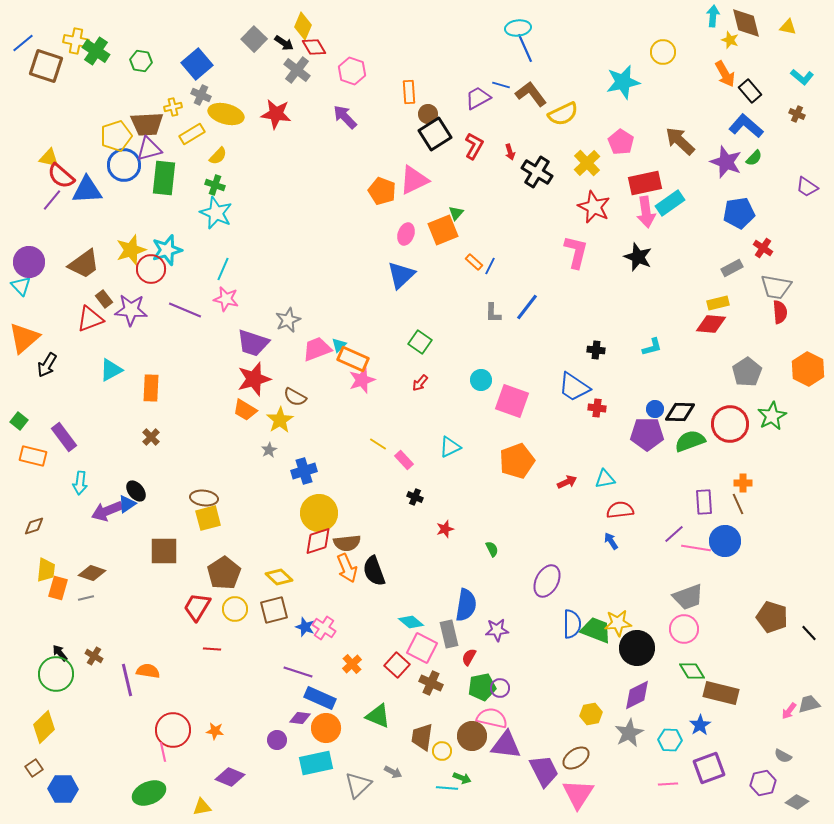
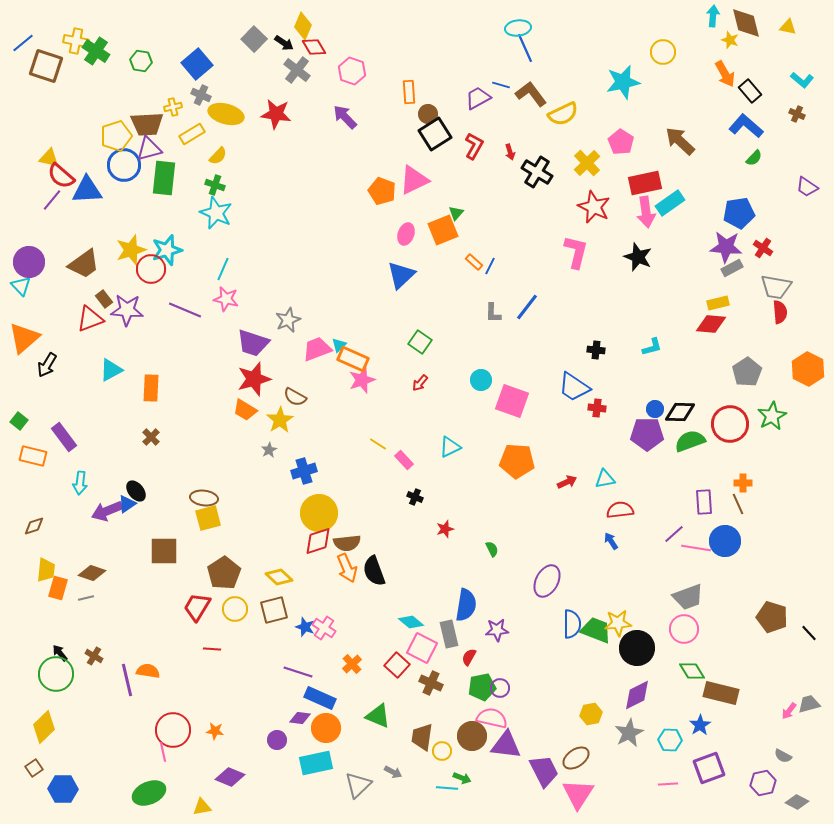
cyan L-shape at (802, 77): moved 3 px down
purple star at (726, 162): moved 85 px down; rotated 16 degrees counterclockwise
purple star at (131, 310): moved 4 px left
orange pentagon at (517, 461): rotated 24 degrees clockwise
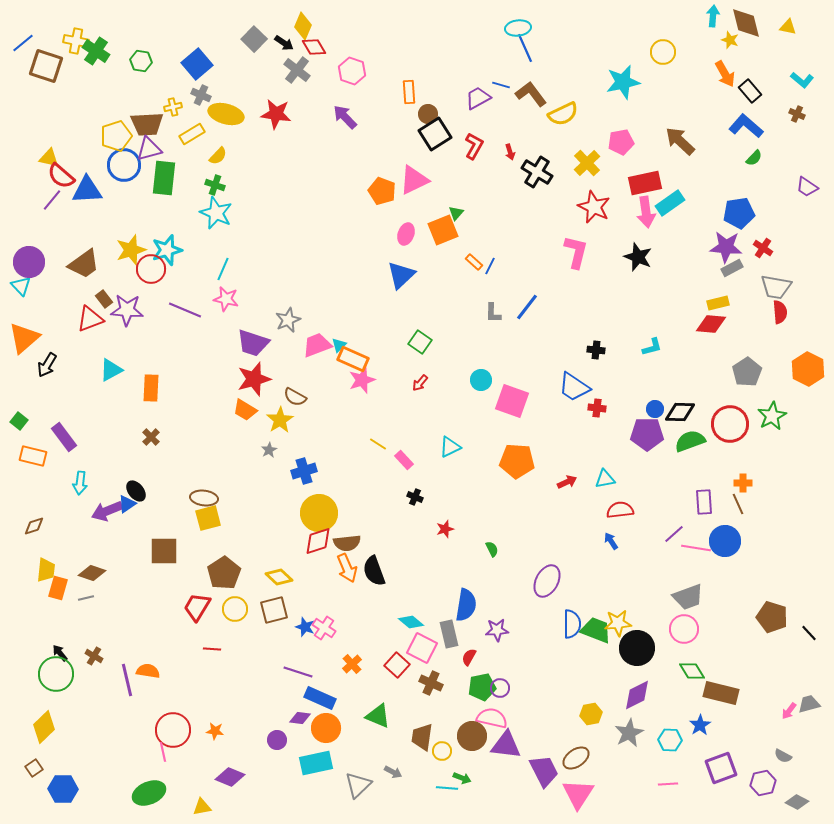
pink pentagon at (621, 142): rotated 30 degrees clockwise
pink trapezoid at (317, 349): moved 4 px up
purple square at (709, 768): moved 12 px right
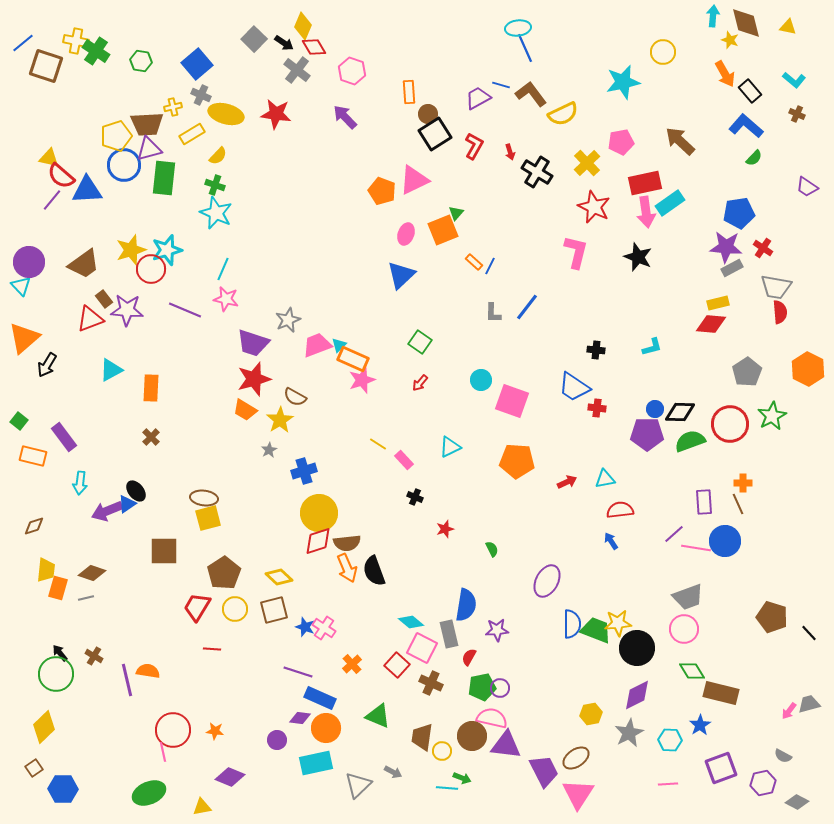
cyan L-shape at (802, 80): moved 8 px left
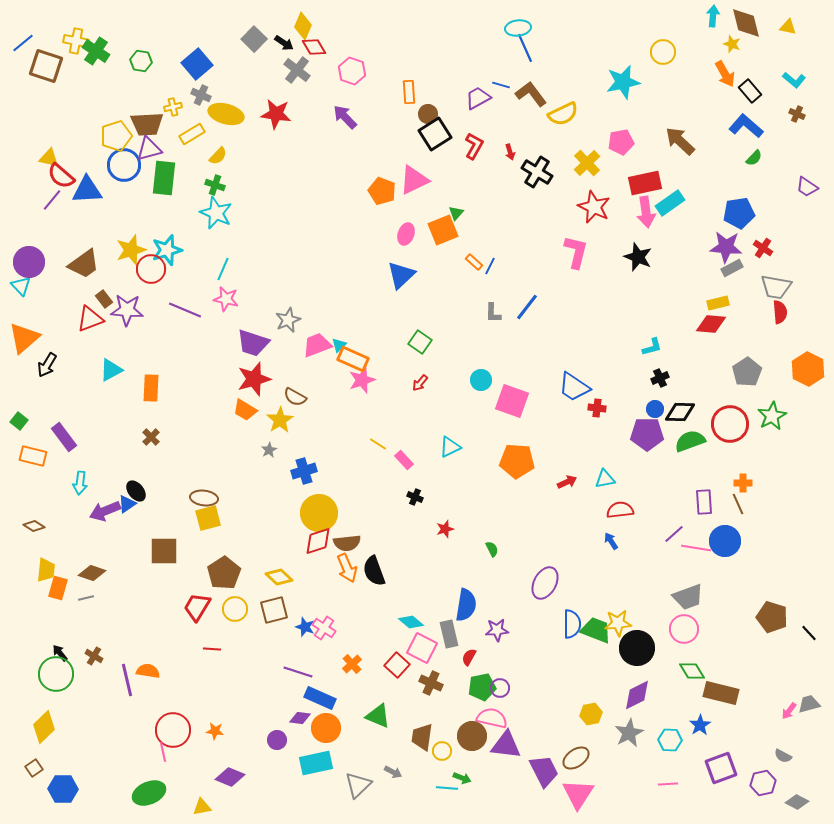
yellow star at (730, 40): moved 2 px right, 4 px down
black cross at (596, 350): moved 64 px right, 28 px down; rotated 30 degrees counterclockwise
purple arrow at (107, 511): moved 2 px left
brown diamond at (34, 526): rotated 50 degrees clockwise
purple ellipse at (547, 581): moved 2 px left, 2 px down
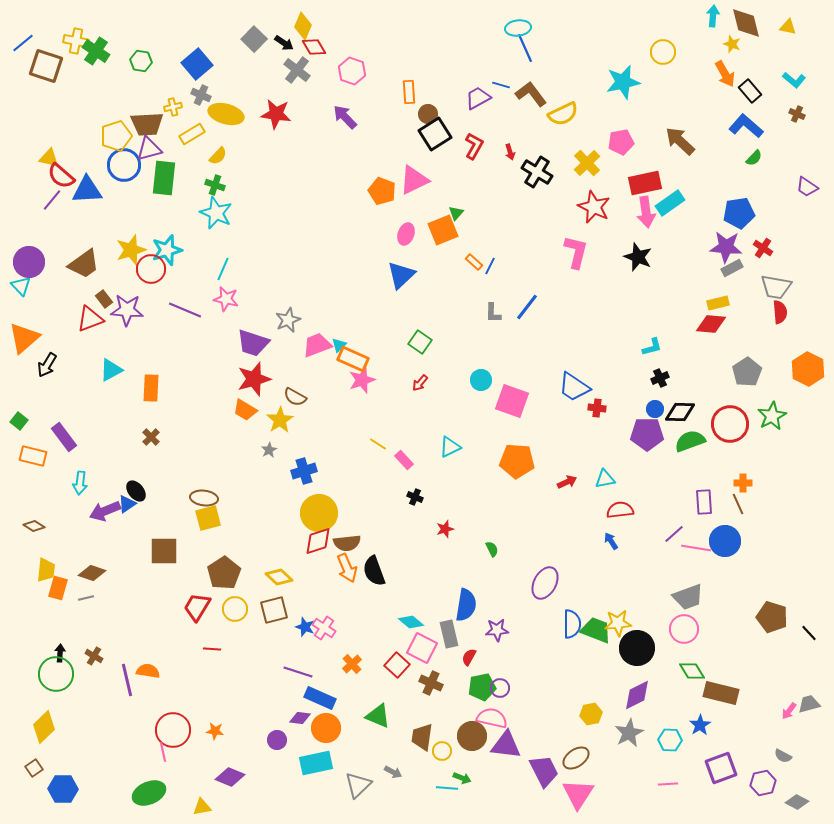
black arrow at (60, 653): rotated 42 degrees clockwise
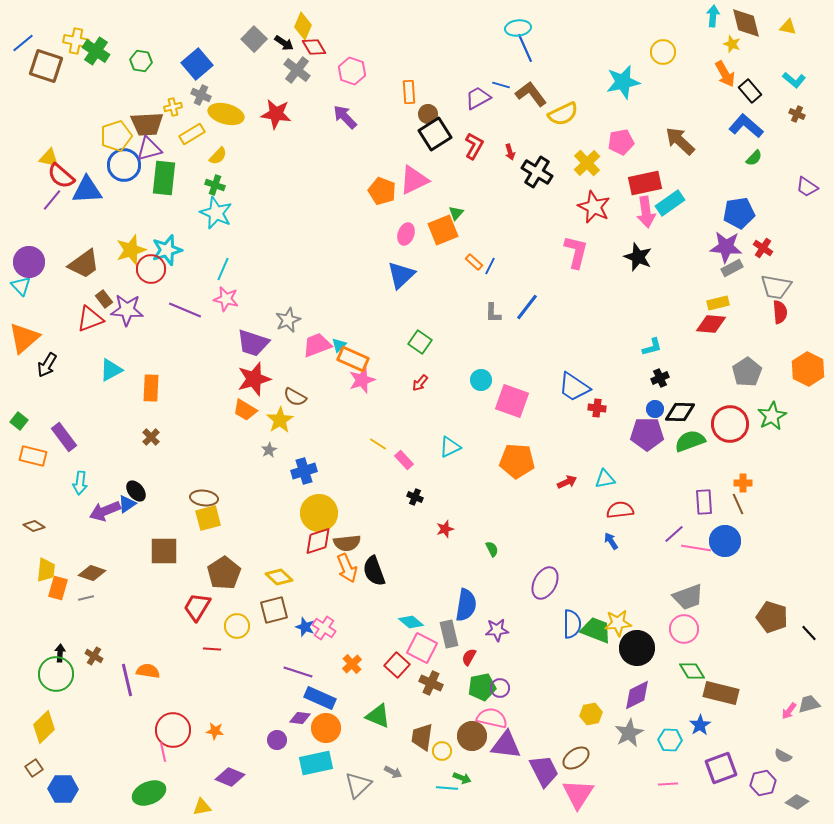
yellow circle at (235, 609): moved 2 px right, 17 px down
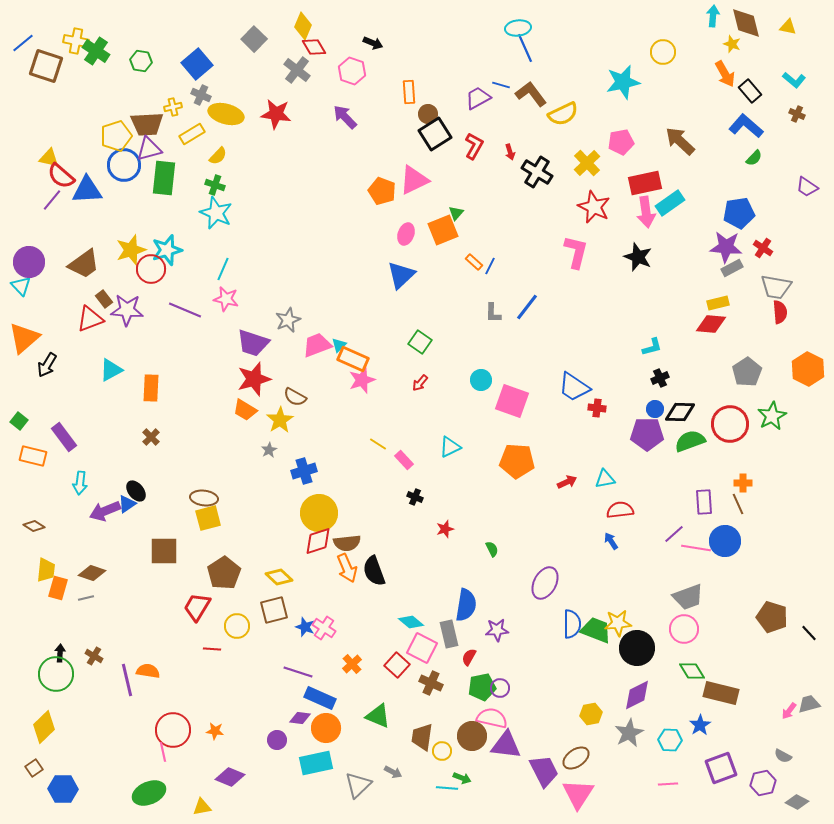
black arrow at (284, 43): moved 89 px right; rotated 12 degrees counterclockwise
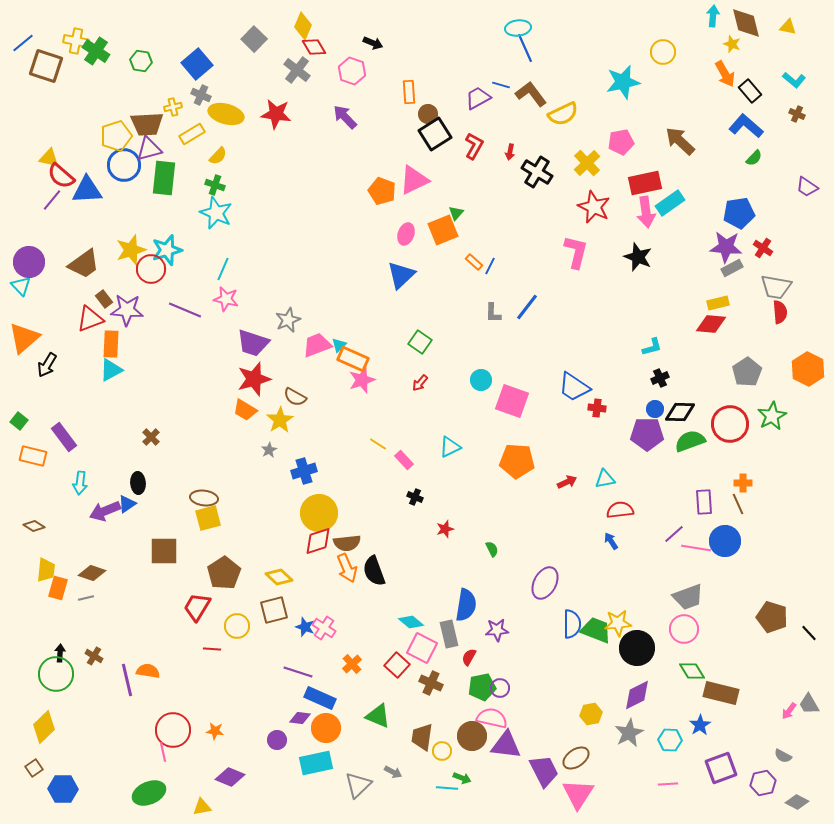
red arrow at (510, 152): rotated 28 degrees clockwise
orange rectangle at (151, 388): moved 40 px left, 44 px up
black ellipse at (136, 491): moved 2 px right, 8 px up; rotated 35 degrees clockwise
gray trapezoid at (809, 704): rotated 105 degrees counterclockwise
